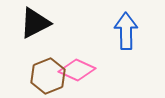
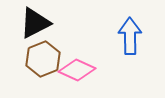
blue arrow: moved 4 px right, 5 px down
brown hexagon: moved 5 px left, 17 px up
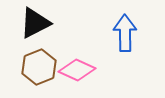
blue arrow: moved 5 px left, 3 px up
brown hexagon: moved 4 px left, 8 px down
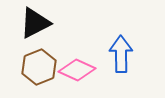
blue arrow: moved 4 px left, 21 px down
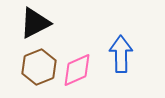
pink diamond: rotated 48 degrees counterclockwise
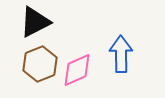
black triangle: moved 1 px up
brown hexagon: moved 1 px right, 3 px up
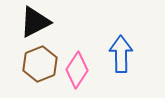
pink diamond: rotated 33 degrees counterclockwise
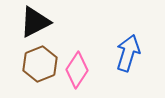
blue arrow: moved 7 px right, 1 px up; rotated 18 degrees clockwise
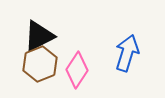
black triangle: moved 4 px right, 14 px down
blue arrow: moved 1 px left
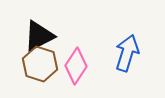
brown hexagon: rotated 20 degrees counterclockwise
pink diamond: moved 1 px left, 4 px up
